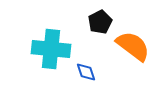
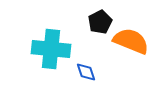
orange semicircle: moved 2 px left, 5 px up; rotated 15 degrees counterclockwise
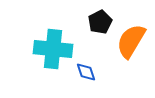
orange semicircle: rotated 81 degrees counterclockwise
cyan cross: moved 2 px right
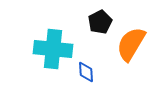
orange semicircle: moved 3 px down
blue diamond: rotated 15 degrees clockwise
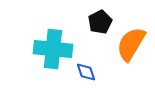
blue diamond: rotated 15 degrees counterclockwise
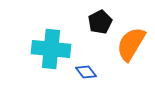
cyan cross: moved 2 px left
blue diamond: rotated 20 degrees counterclockwise
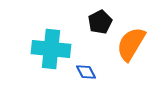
blue diamond: rotated 10 degrees clockwise
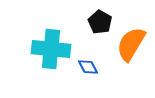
black pentagon: rotated 15 degrees counterclockwise
blue diamond: moved 2 px right, 5 px up
